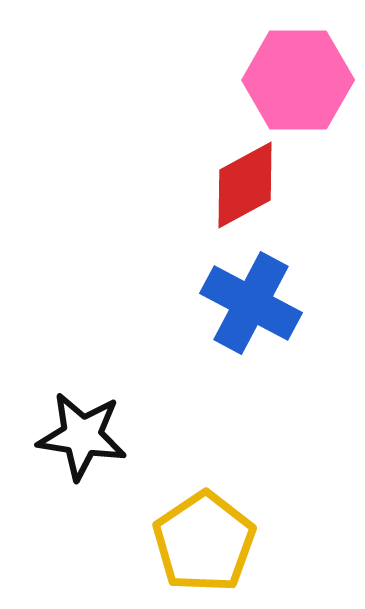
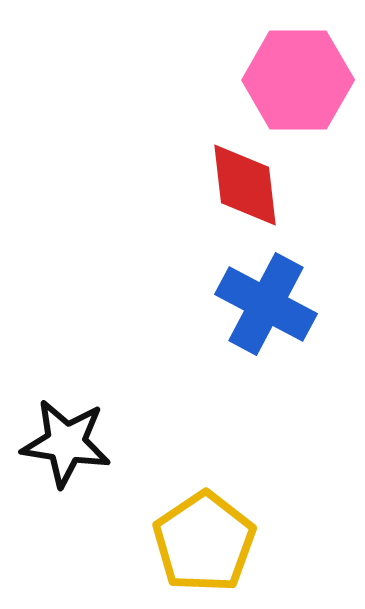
red diamond: rotated 68 degrees counterclockwise
blue cross: moved 15 px right, 1 px down
black star: moved 16 px left, 7 px down
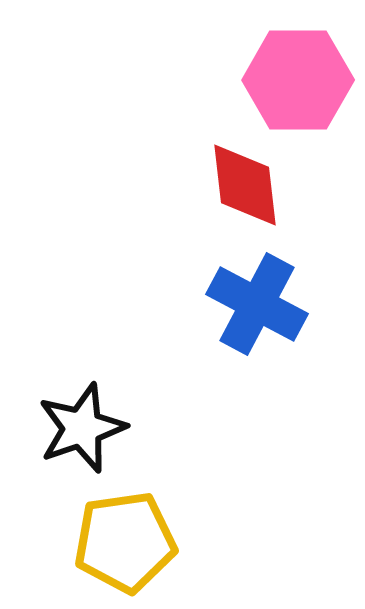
blue cross: moved 9 px left
black star: moved 16 px right, 15 px up; rotated 28 degrees counterclockwise
yellow pentagon: moved 79 px left; rotated 26 degrees clockwise
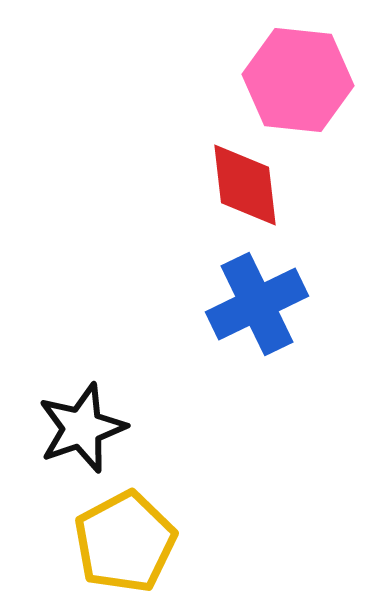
pink hexagon: rotated 6 degrees clockwise
blue cross: rotated 36 degrees clockwise
yellow pentagon: rotated 20 degrees counterclockwise
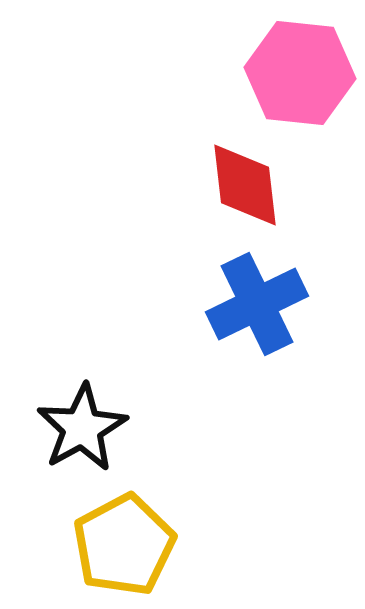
pink hexagon: moved 2 px right, 7 px up
black star: rotated 10 degrees counterclockwise
yellow pentagon: moved 1 px left, 3 px down
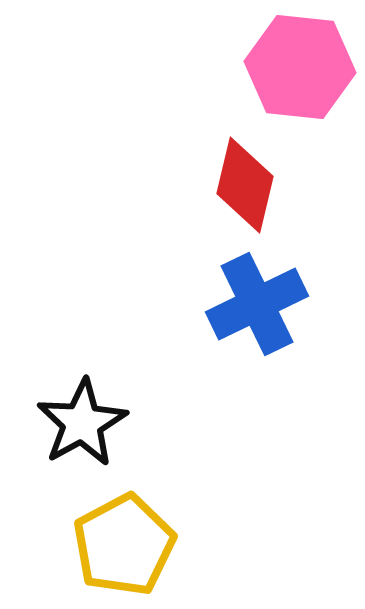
pink hexagon: moved 6 px up
red diamond: rotated 20 degrees clockwise
black star: moved 5 px up
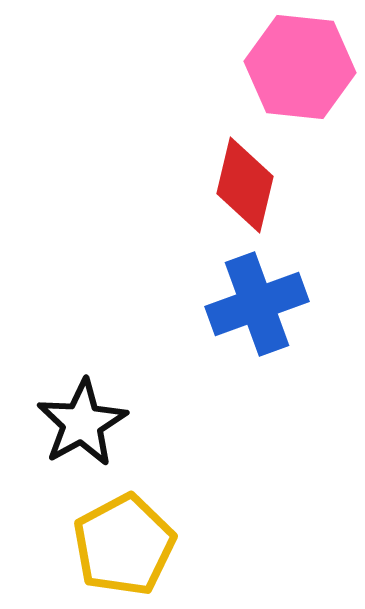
blue cross: rotated 6 degrees clockwise
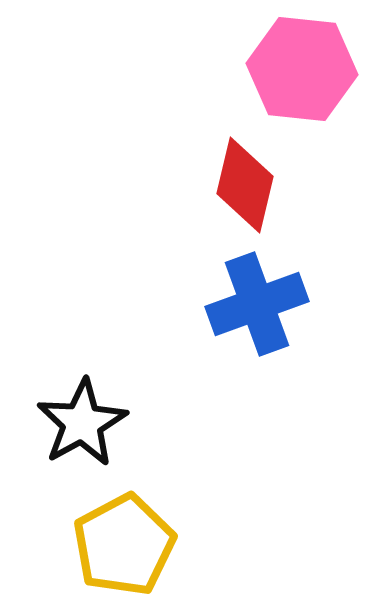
pink hexagon: moved 2 px right, 2 px down
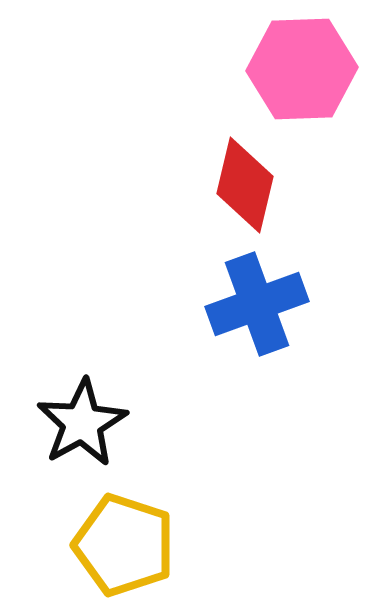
pink hexagon: rotated 8 degrees counterclockwise
yellow pentagon: rotated 26 degrees counterclockwise
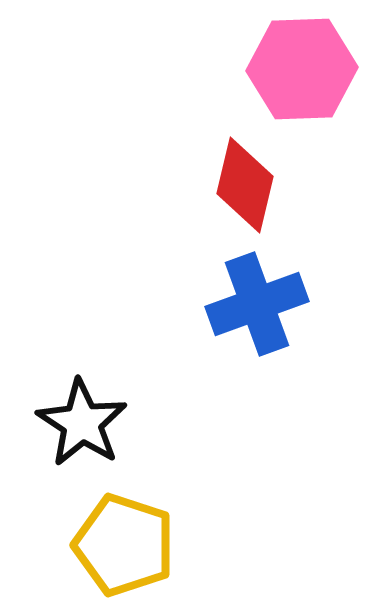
black star: rotated 10 degrees counterclockwise
